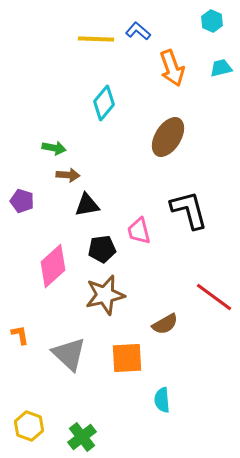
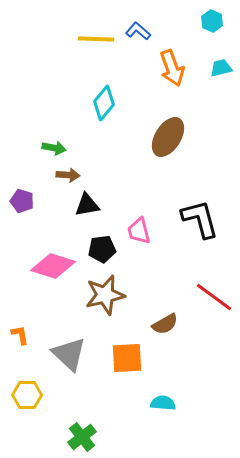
black L-shape: moved 11 px right, 9 px down
pink diamond: rotated 60 degrees clockwise
cyan semicircle: moved 1 px right, 3 px down; rotated 100 degrees clockwise
yellow hexagon: moved 2 px left, 31 px up; rotated 20 degrees counterclockwise
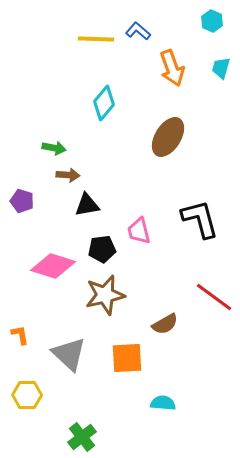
cyan trapezoid: rotated 60 degrees counterclockwise
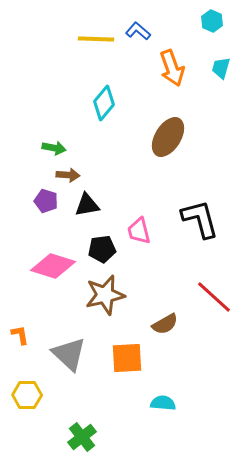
purple pentagon: moved 24 px right
red line: rotated 6 degrees clockwise
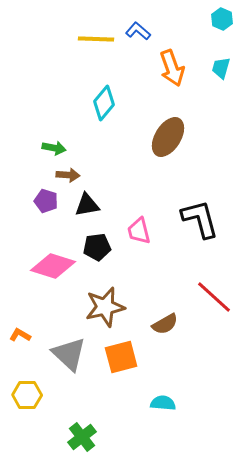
cyan hexagon: moved 10 px right, 2 px up
black pentagon: moved 5 px left, 2 px up
brown star: moved 12 px down
orange L-shape: rotated 50 degrees counterclockwise
orange square: moved 6 px left, 1 px up; rotated 12 degrees counterclockwise
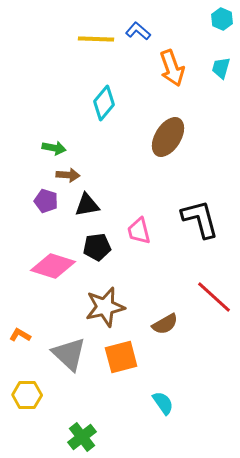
cyan semicircle: rotated 50 degrees clockwise
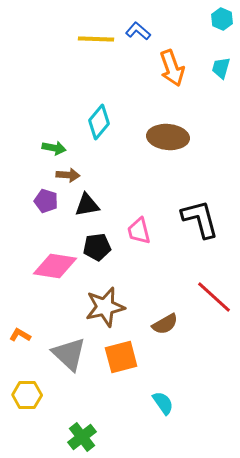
cyan diamond: moved 5 px left, 19 px down
brown ellipse: rotated 63 degrees clockwise
pink diamond: moved 2 px right; rotated 9 degrees counterclockwise
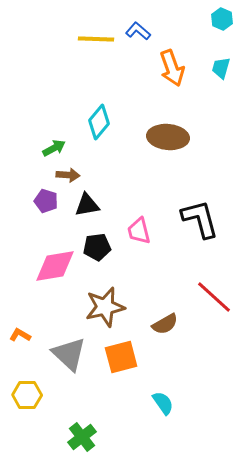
green arrow: rotated 40 degrees counterclockwise
pink diamond: rotated 18 degrees counterclockwise
